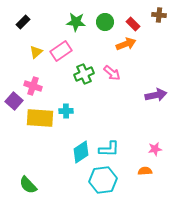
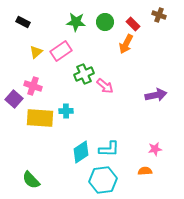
brown cross: rotated 16 degrees clockwise
black rectangle: rotated 72 degrees clockwise
orange arrow: rotated 138 degrees clockwise
pink arrow: moved 7 px left, 13 px down
purple square: moved 2 px up
green semicircle: moved 3 px right, 5 px up
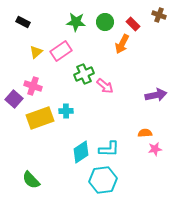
orange arrow: moved 4 px left
yellow rectangle: rotated 24 degrees counterclockwise
orange semicircle: moved 38 px up
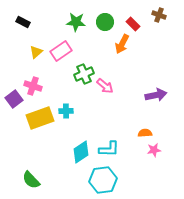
purple square: rotated 12 degrees clockwise
pink star: moved 1 px left, 1 px down
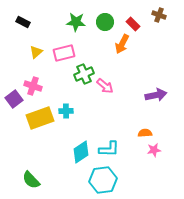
pink rectangle: moved 3 px right, 2 px down; rotated 20 degrees clockwise
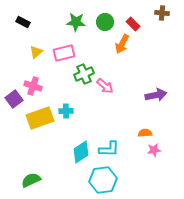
brown cross: moved 3 px right, 2 px up; rotated 16 degrees counterclockwise
green semicircle: rotated 108 degrees clockwise
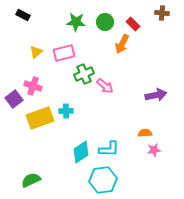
black rectangle: moved 7 px up
